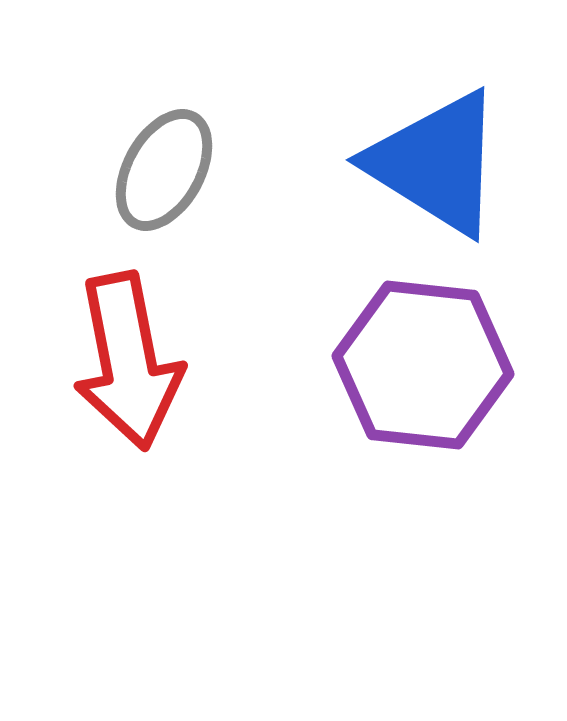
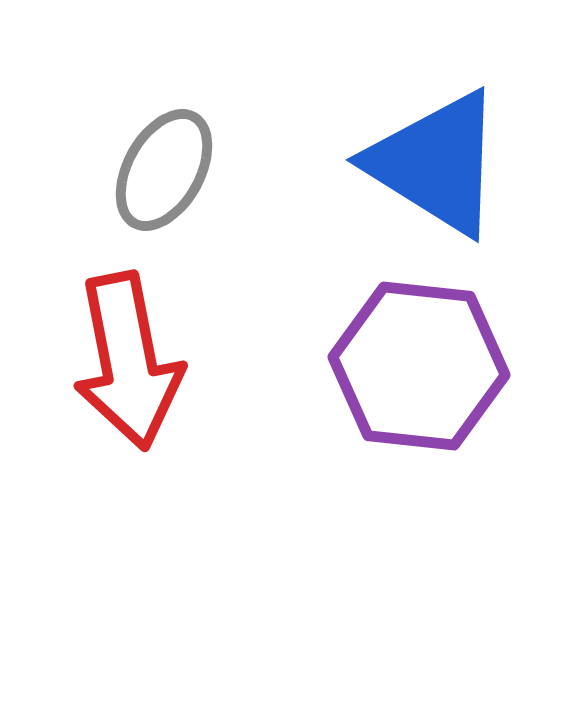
purple hexagon: moved 4 px left, 1 px down
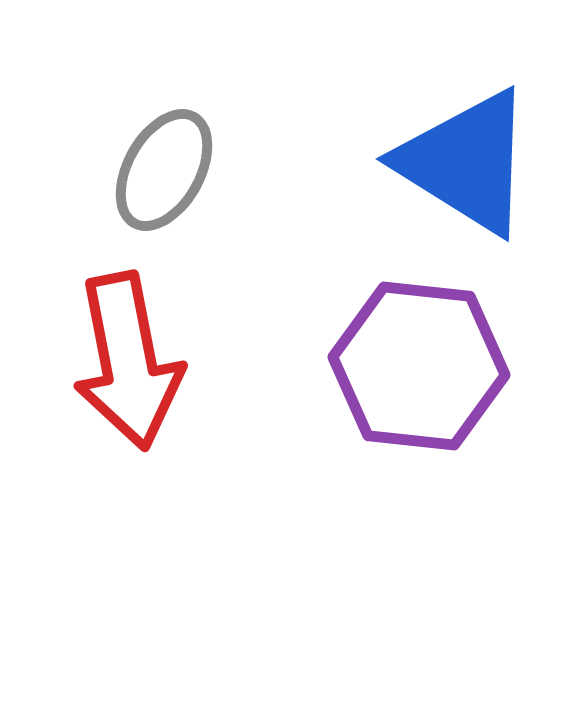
blue triangle: moved 30 px right, 1 px up
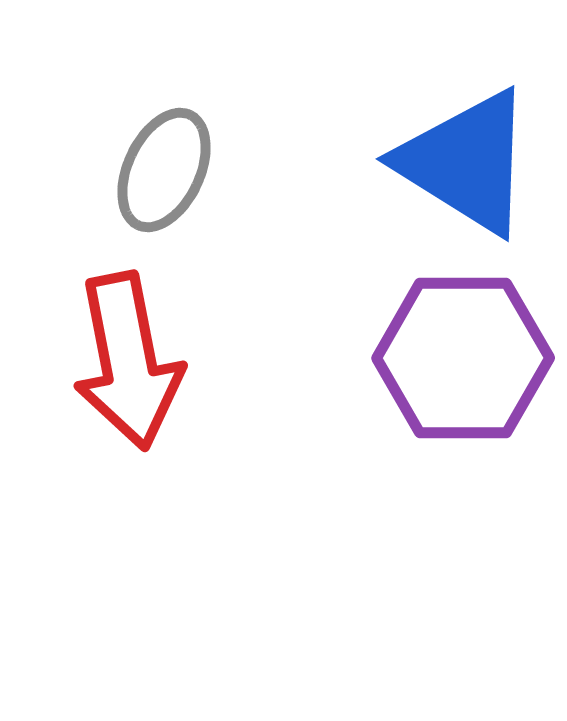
gray ellipse: rotated 4 degrees counterclockwise
purple hexagon: moved 44 px right, 8 px up; rotated 6 degrees counterclockwise
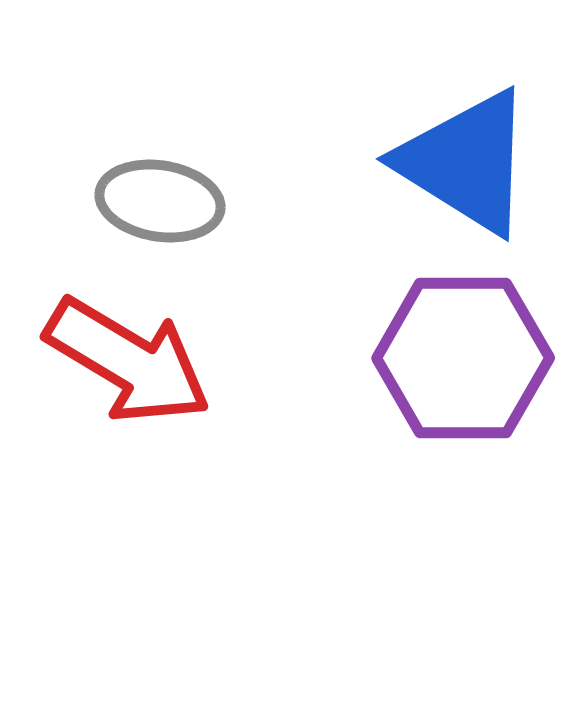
gray ellipse: moved 4 px left, 31 px down; rotated 74 degrees clockwise
red arrow: rotated 48 degrees counterclockwise
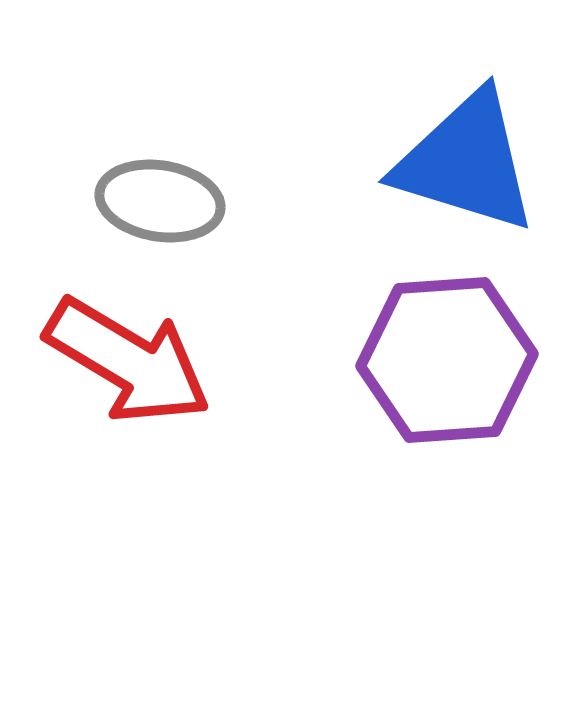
blue triangle: rotated 15 degrees counterclockwise
purple hexagon: moved 16 px left, 2 px down; rotated 4 degrees counterclockwise
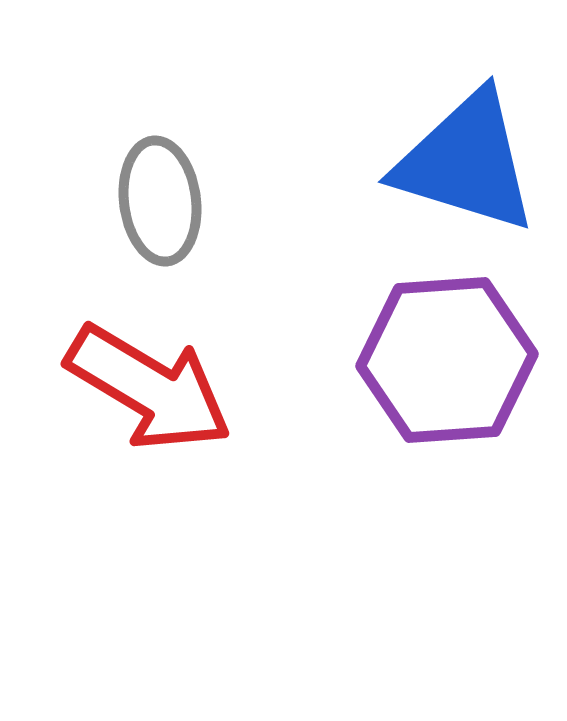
gray ellipse: rotated 74 degrees clockwise
red arrow: moved 21 px right, 27 px down
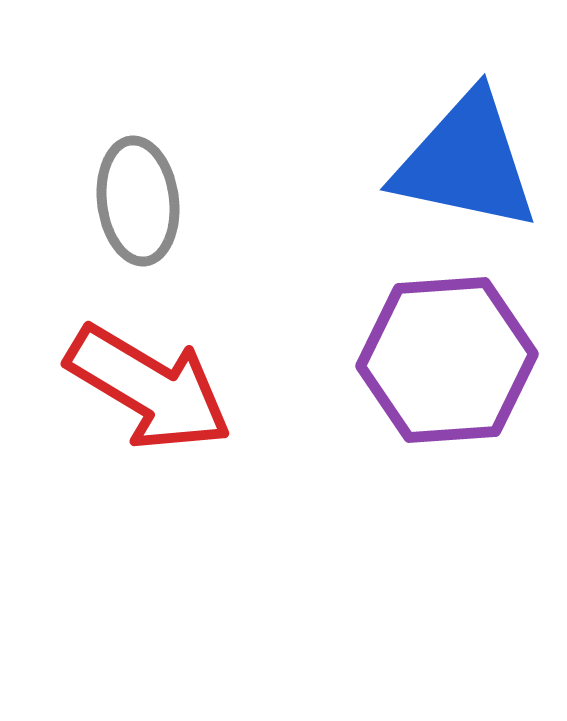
blue triangle: rotated 5 degrees counterclockwise
gray ellipse: moved 22 px left
